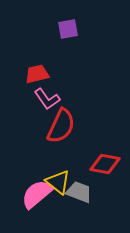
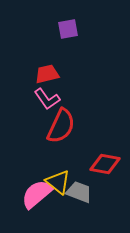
red trapezoid: moved 10 px right
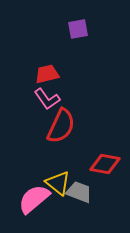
purple square: moved 10 px right
yellow triangle: moved 1 px down
pink semicircle: moved 3 px left, 5 px down
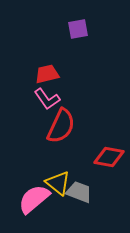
red diamond: moved 4 px right, 7 px up
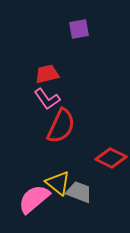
purple square: moved 1 px right
red diamond: moved 2 px right, 1 px down; rotated 16 degrees clockwise
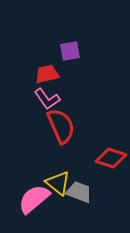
purple square: moved 9 px left, 22 px down
red semicircle: rotated 48 degrees counterclockwise
red diamond: rotated 8 degrees counterclockwise
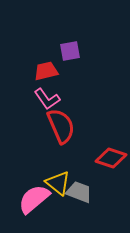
red trapezoid: moved 1 px left, 3 px up
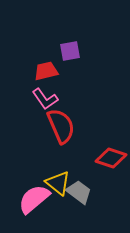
pink L-shape: moved 2 px left
gray trapezoid: rotated 16 degrees clockwise
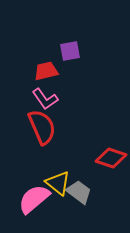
red semicircle: moved 19 px left, 1 px down
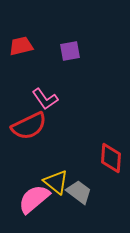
red trapezoid: moved 25 px left, 25 px up
red semicircle: moved 13 px left, 1 px up; rotated 87 degrees clockwise
red diamond: rotated 76 degrees clockwise
yellow triangle: moved 2 px left, 1 px up
